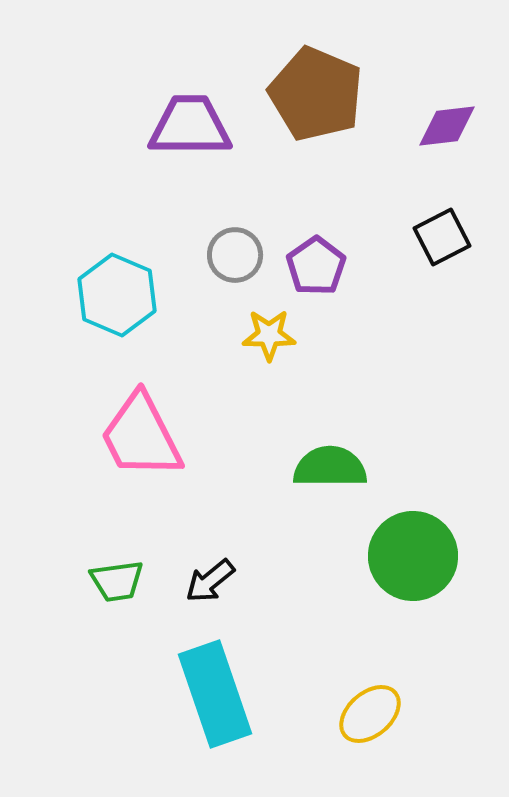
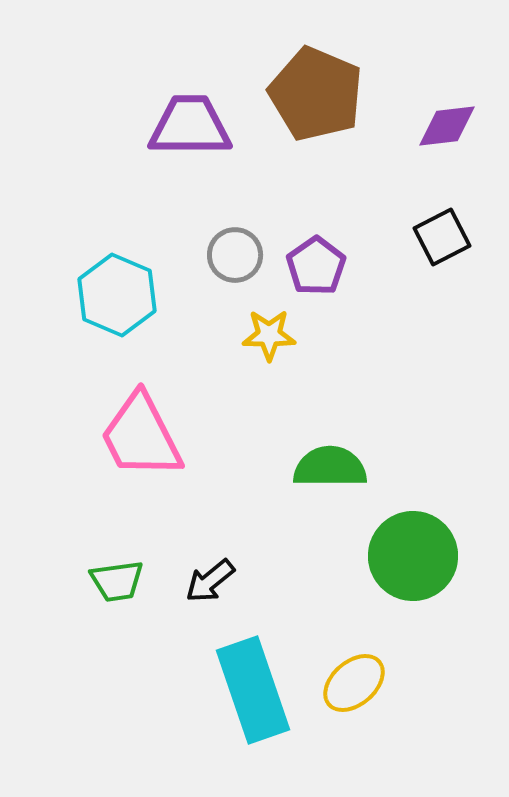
cyan rectangle: moved 38 px right, 4 px up
yellow ellipse: moved 16 px left, 31 px up
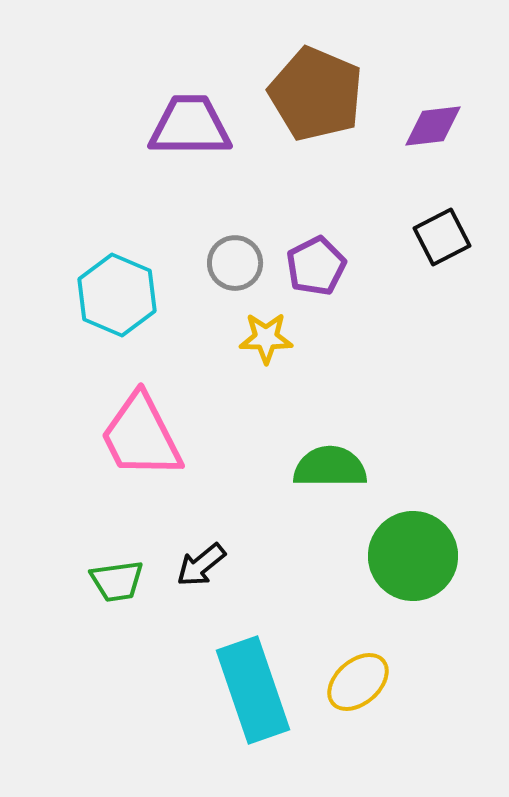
purple diamond: moved 14 px left
gray circle: moved 8 px down
purple pentagon: rotated 8 degrees clockwise
yellow star: moved 3 px left, 3 px down
black arrow: moved 9 px left, 16 px up
yellow ellipse: moved 4 px right, 1 px up
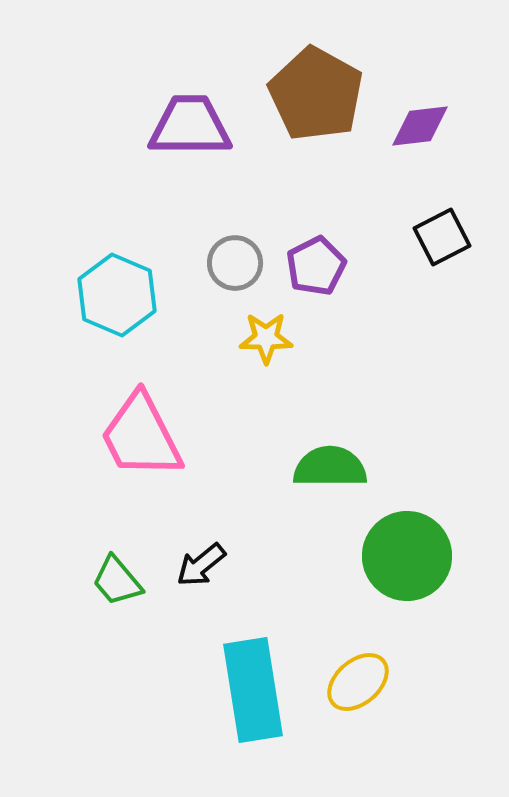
brown pentagon: rotated 6 degrees clockwise
purple diamond: moved 13 px left
green circle: moved 6 px left
green trapezoid: rotated 58 degrees clockwise
cyan rectangle: rotated 10 degrees clockwise
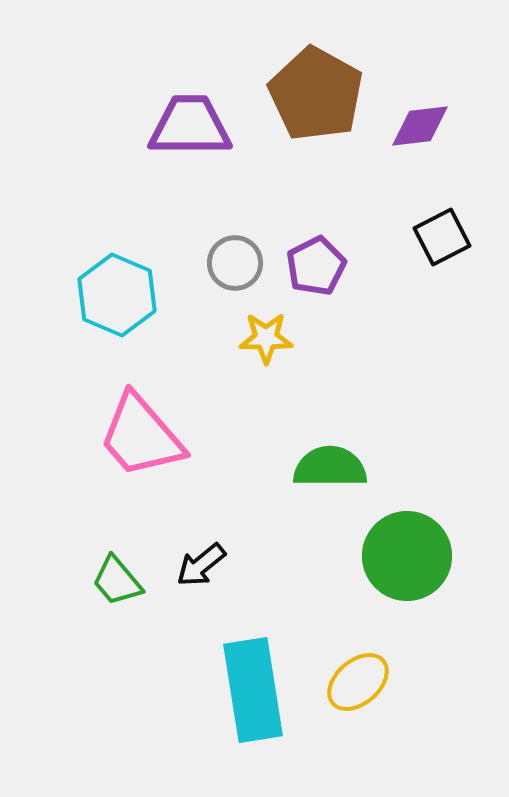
pink trapezoid: rotated 14 degrees counterclockwise
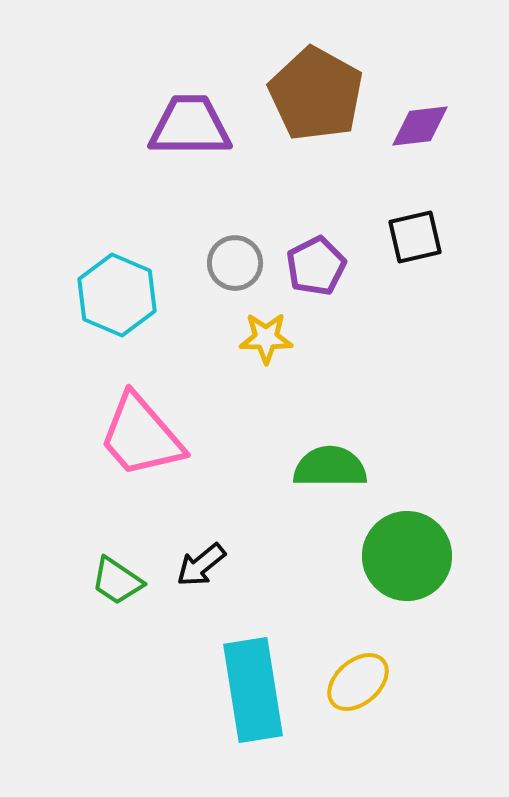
black square: moved 27 px left; rotated 14 degrees clockwise
green trapezoid: rotated 16 degrees counterclockwise
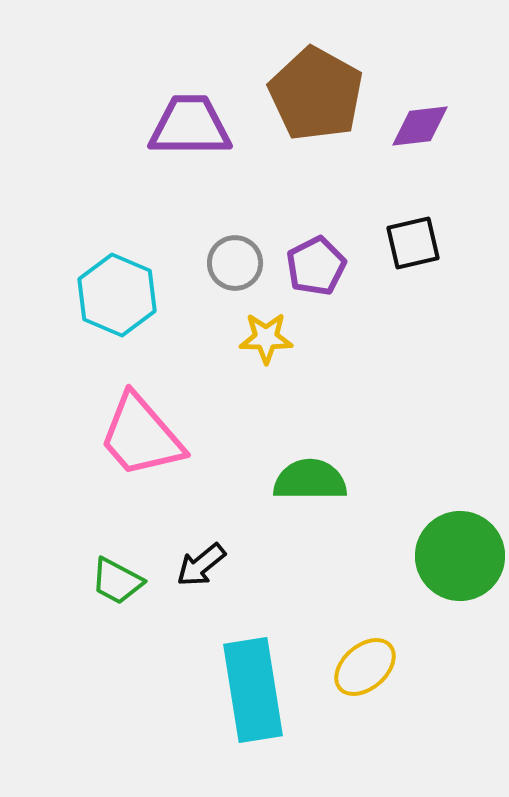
black square: moved 2 px left, 6 px down
green semicircle: moved 20 px left, 13 px down
green circle: moved 53 px right
green trapezoid: rotated 6 degrees counterclockwise
yellow ellipse: moved 7 px right, 15 px up
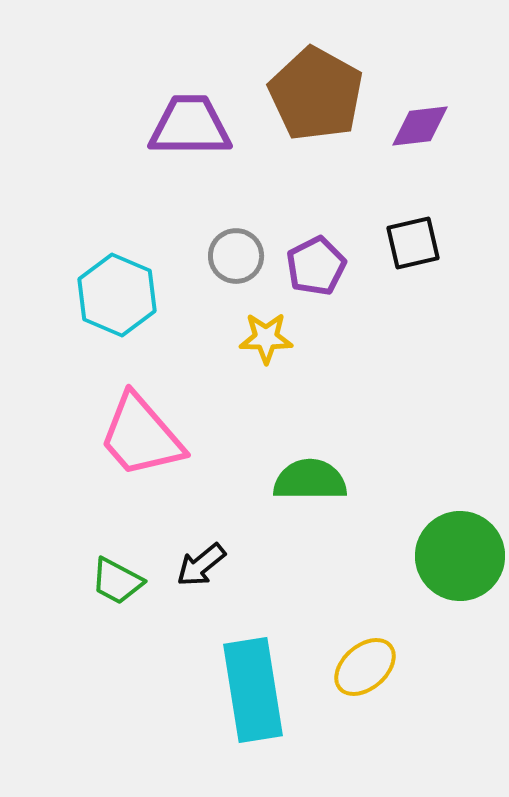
gray circle: moved 1 px right, 7 px up
